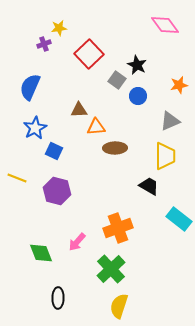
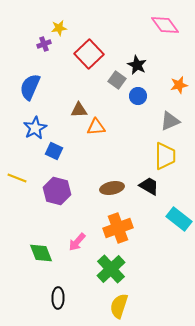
brown ellipse: moved 3 px left, 40 px down; rotated 10 degrees counterclockwise
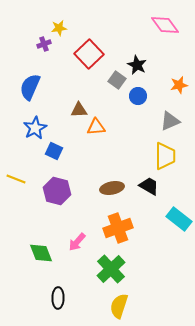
yellow line: moved 1 px left, 1 px down
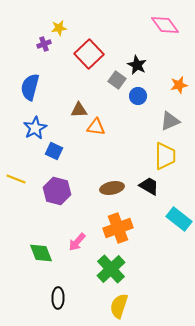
blue semicircle: rotated 8 degrees counterclockwise
orange triangle: rotated 12 degrees clockwise
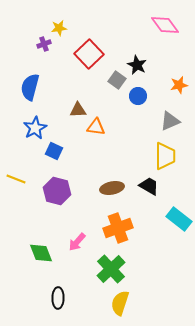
brown triangle: moved 1 px left
yellow semicircle: moved 1 px right, 3 px up
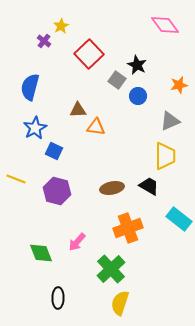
yellow star: moved 2 px right, 2 px up; rotated 21 degrees counterclockwise
purple cross: moved 3 px up; rotated 32 degrees counterclockwise
orange cross: moved 10 px right
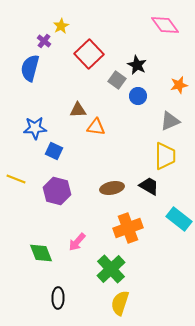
blue semicircle: moved 19 px up
blue star: rotated 25 degrees clockwise
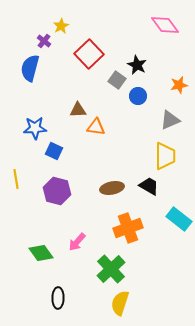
gray triangle: moved 1 px up
yellow line: rotated 60 degrees clockwise
green diamond: rotated 15 degrees counterclockwise
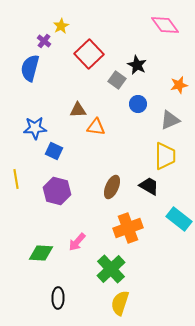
blue circle: moved 8 px down
brown ellipse: moved 1 px up; rotated 55 degrees counterclockwise
green diamond: rotated 50 degrees counterclockwise
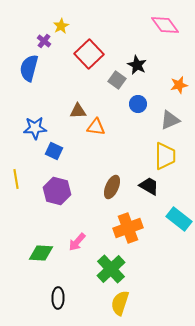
blue semicircle: moved 1 px left
brown triangle: moved 1 px down
